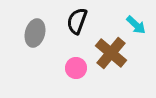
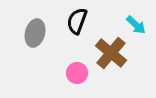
pink circle: moved 1 px right, 5 px down
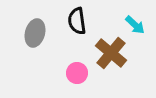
black semicircle: rotated 28 degrees counterclockwise
cyan arrow: moved 1 px left
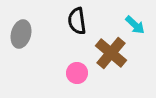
gray ellipse: moved 14 px left, 1 px down
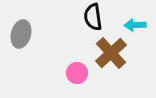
black semicircle: moved 16 px right, 4 px up
cyan arrow: rotated 135 degrees clockwise
brown cross: rotated 8 degrees clockwise
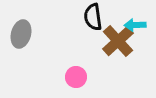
brown cross: moved 7 px right, 12 px up
pink circle: moved 1 px left, 4 px down
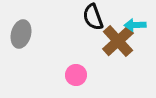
black semicircle: rotated 12 degrees counterclockwise
pink circle: moved 2 px up
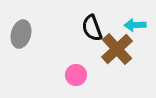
black semicircle: moved 1 px left, 11 px down
brown cross: moved 1 px left, 8 px down
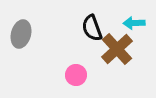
cyan arrow: moved 1 px left, 2 px up
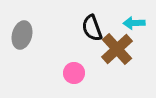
gray ellipse: moved 1 px right, 1 px down
pink circle: moved 2 px left, 2 px up
